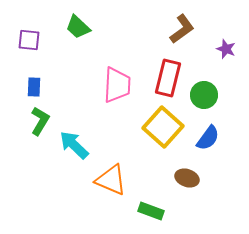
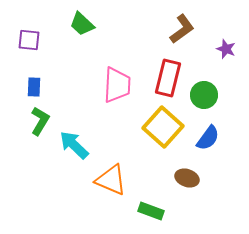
green trapezoid: moved 4 px right, 3 px up
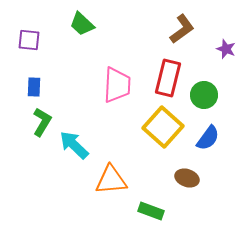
green L-shape: moved 2 px right, 1 px down
orange triangle: rotated 28 degrees counterclockwise
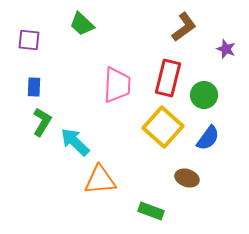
brown L-shape: moved 2 px right, 2 px up
cyan arrow: moved 1 px right, 3 px up
orange triangle: moved 11 px left
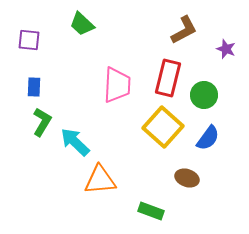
brown L-shape: moved 3 px down; rotated 8 degrees clockwise
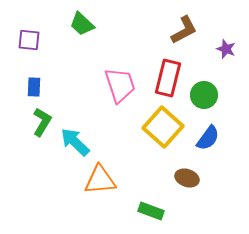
pink trapezoid: moved 3 px right; rotated 21 degrees counterclockwise
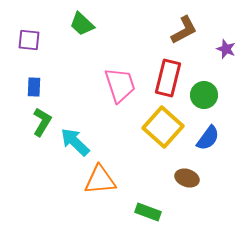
green rectangle: moved 3 px left, 1 px down
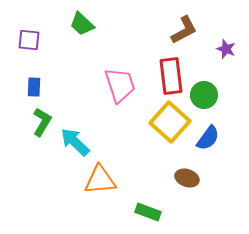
red rectangle: moved 3 px right, 2 px up; rotated 21 degrees counterclockwise
yellow square: moved 7 px right, 5 px up
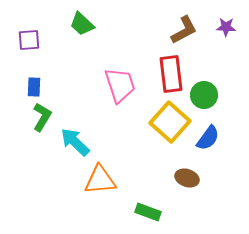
purple square: rotated 10 degrees counterclockwise
purple star: moved 22 px up; rotated 18 degrees counterclockwise
red rectangle: moved 2 px up
green L-shape: moved 5 px up
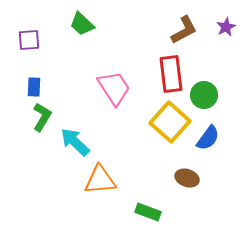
purple star: rotated 30 degrees counterclockwise
pink trapezoid: moved 6 px left, 3 px down; rotated 15 degrees counterclockwise
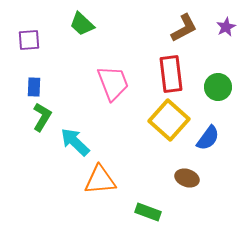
brown L-shape: moved 2 px up
pink trapezoid: moved 1 px left, 5 px up; rotated 12 degrees clockwise
green circle: moved 14 px right, 8 px up
yellow square: moved 1 px left, 2 px up
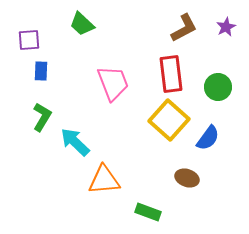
blue rectangle: moved 7 px right, 16 px up
orange triangle: moved 4 px right
